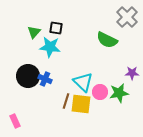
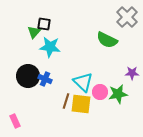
black square: moved 12 px left, 4 px up
green star: moved 1 px left, 1 px down
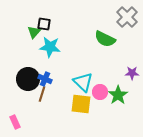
green semicircle: moved 2 px left, 1 px up
black circle: moved 3 px down
green star: moved 1 px down; rotated 24 degrees counterclockwise
brown line: moved 24 px left, 7 px up
pink rectangle: moved 1 px down
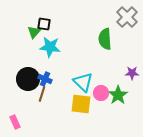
green semicircle: rotated 60 degrees clockwise
pink circle: moved 1 px right, 1 px down
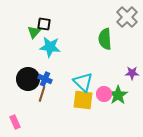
pink circle: moved 3 px right, 1 px down
yellow square: moved 2 px right, 4 px up
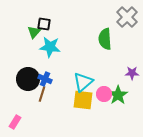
cyan triangle: rotated 35 degrees clockwise
pink rectangle: rotated 56 degrees clockwise
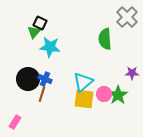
black square: moved 4 px left, 1 px up; rotated 16 degrees clockwise
yellow square: moved 1 px right, 1 px up
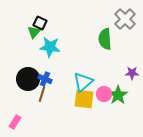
gray cross: moved 2 px left, 2 px down
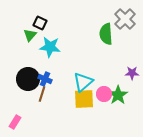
green triangle: moved 4 px left, 3 px down
green semicircle: moved 1 px right, 5 px up
yellow square: rotated 10 degrees counterclockwise
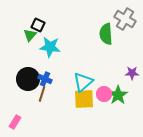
gray cross: rotated 15 degrees counterclockwise
black square: moved 2 px left, 2 px down
